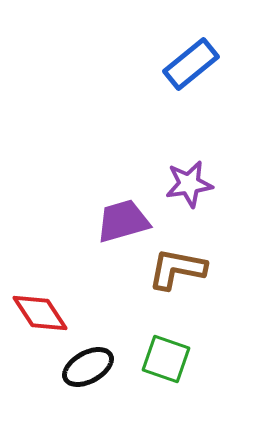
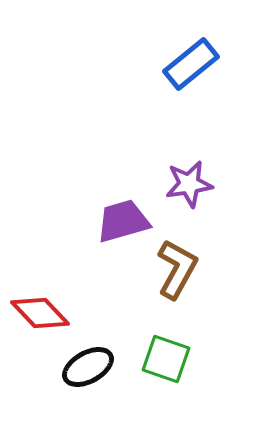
brown L-shape: rotated 108 degrees clockwise
red diamond: rotated 10 degrees counterclockwise
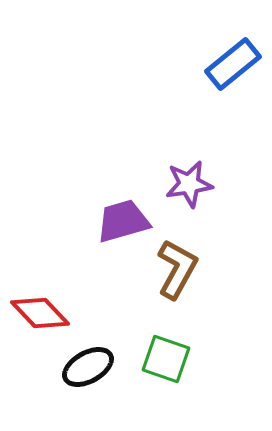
blue rectangle: moved 42 px right
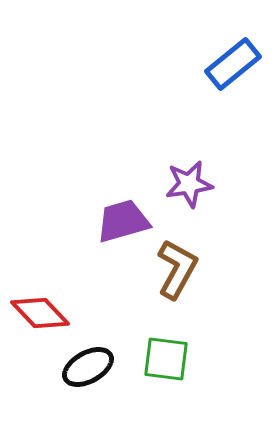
green square: rotated 12 degrees counterclockwise
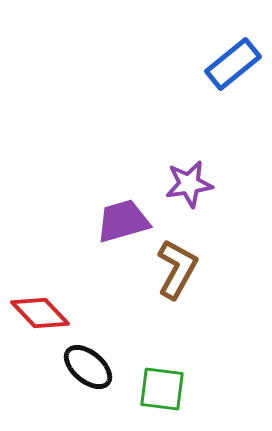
green square: moved 4 px left, 30 px down
black ellipse: rotated 69 degrees clockwise
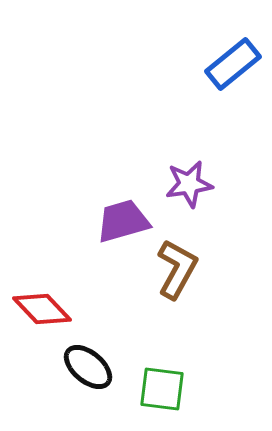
red diamond: moved 2 px right, 4 px up
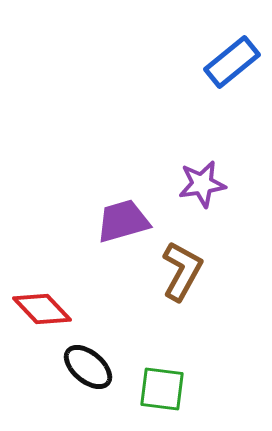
blue rectangle: moved 1 px left, 2 px up
purple star: moved 13 px right
brown L-shape: moved 5 px right, 2 px down
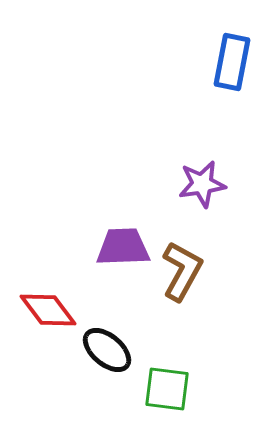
blue rectangle: rotated 40 degrees counterclockwise
purple trapezoid: moved 26 px down; rotated 14 degrees clockwise
red diamond: moved 6 px right, 1 px down; rotated 6 degrees clockwise
black ellipse: moved 19 px right, 17 px up
green square: moved 5 px right
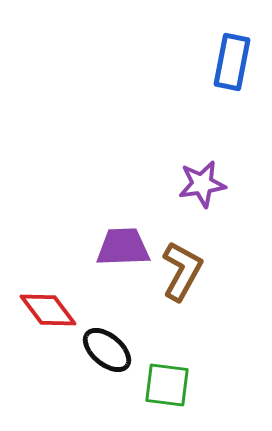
green square: moved 4 px up
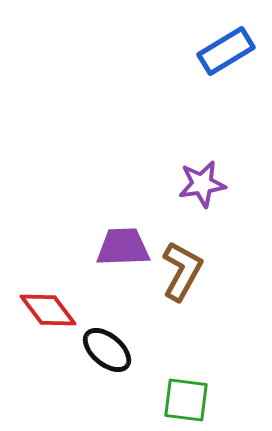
blue rectangle: moved 6 px left, 11 px up; rotated 48 degrees clockwise
green square: moved 19 px right, 15 px down
